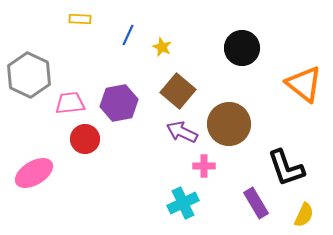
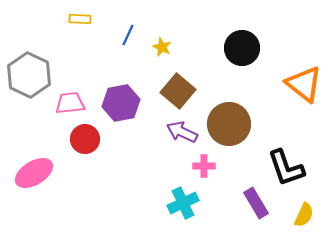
purple hexagon: moved 2 px right
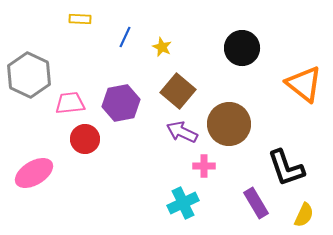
blue line: moved 3 px left, 2 px down
